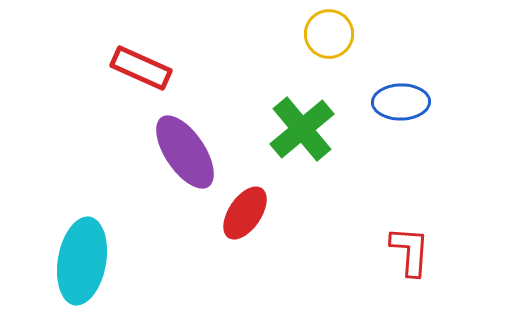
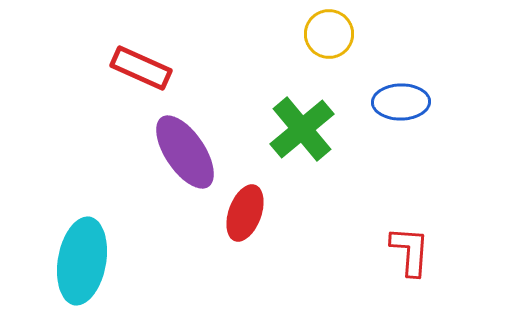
red ellipse: rotated 14 degrees counterclockwise
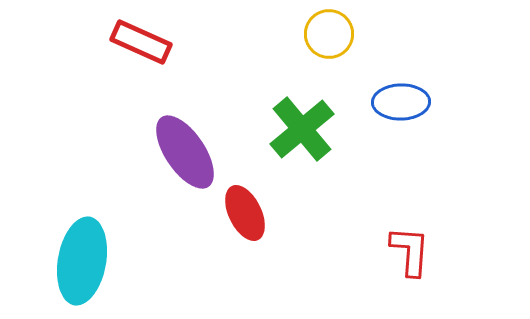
red rectangle: moved 26 px up
red ellipse: rotated 46 degrees counterclockwise
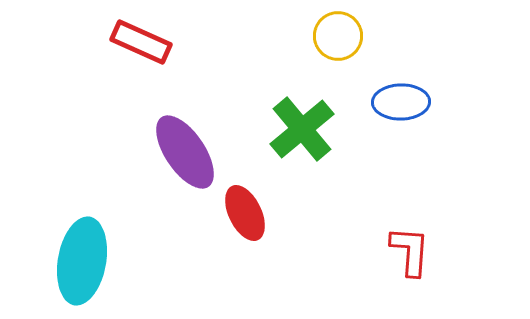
yellow circle: moved 9 px right, 2 px down
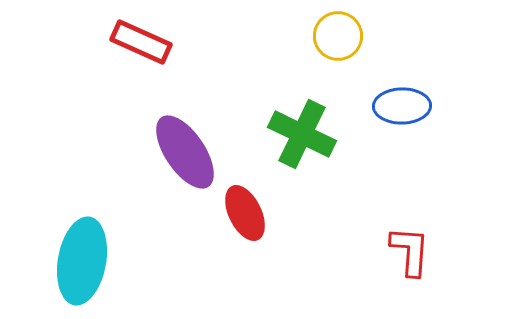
blue ellipse: moved 1 px right, 4 px down
green cross: moved 5 px down; rotated 24 degrees counterclockwise
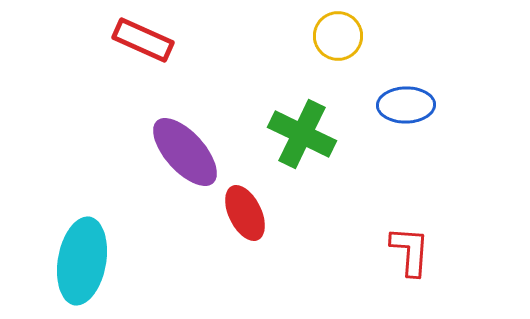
red rectangle: moved 2 px right, 2 px up
blue ellipse: moved 4 px right, 1 px up
purple ellipse: rotated 8 degrees counterclockwise
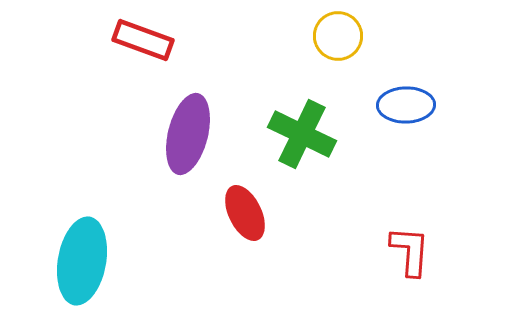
red rectangle: rotated 4 degrees counterclockwise
purple ellipse: moved 3 px right, 18 px up; rotated 56 degrees clockwise
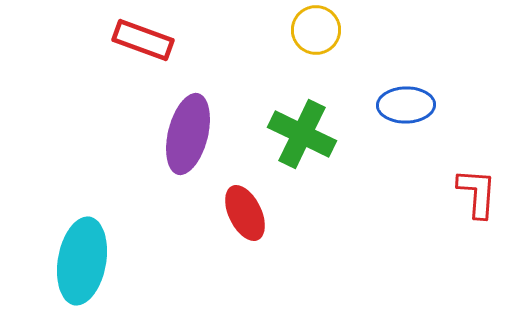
yellow circle: moved 22 px left, 6 px up
red L-shape: moved 67 px right, 58 px up
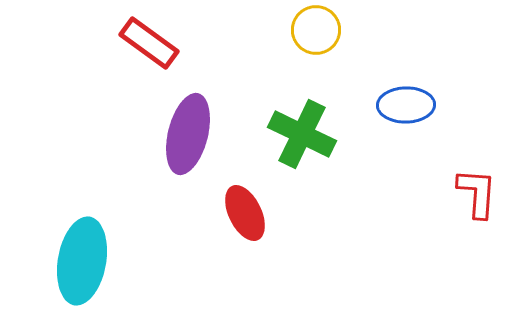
red rectangle: moved 6 px right, 3 px down; rotated 16 degrees clockwise
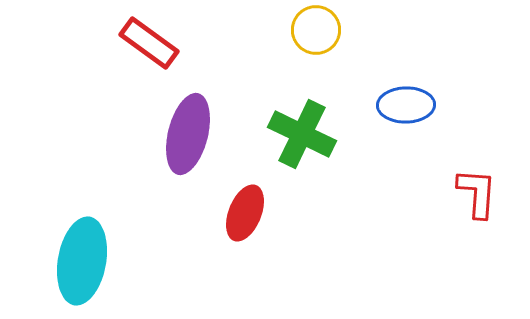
red ellipse: rotated 48 degrees clockwise
